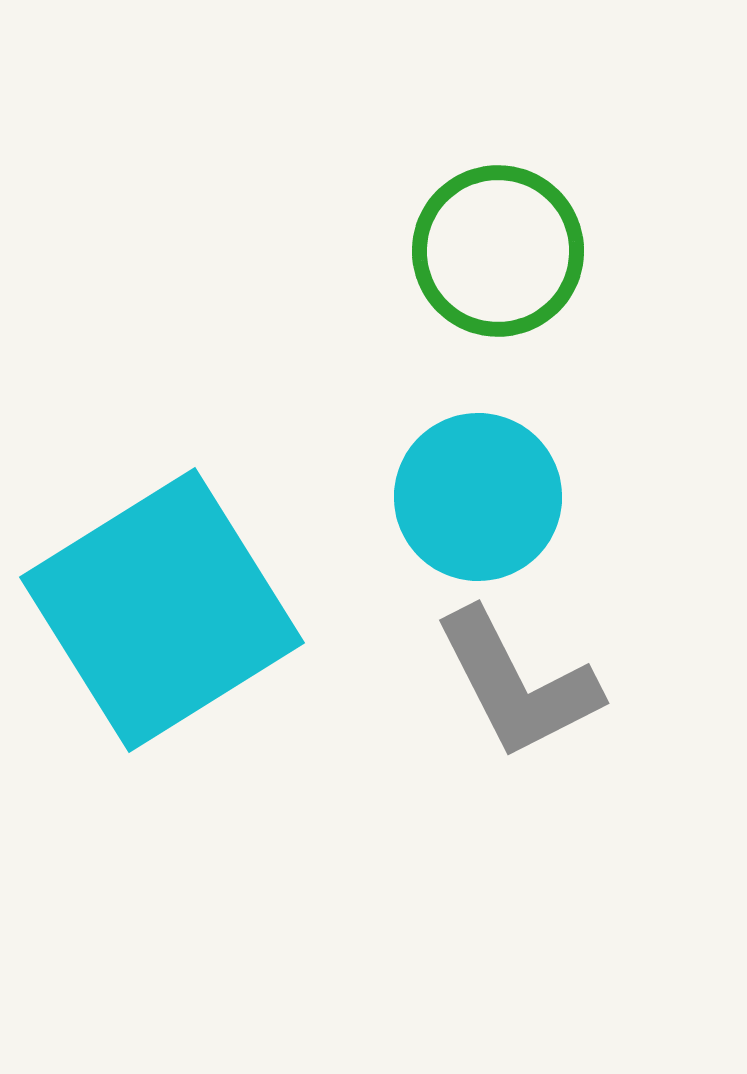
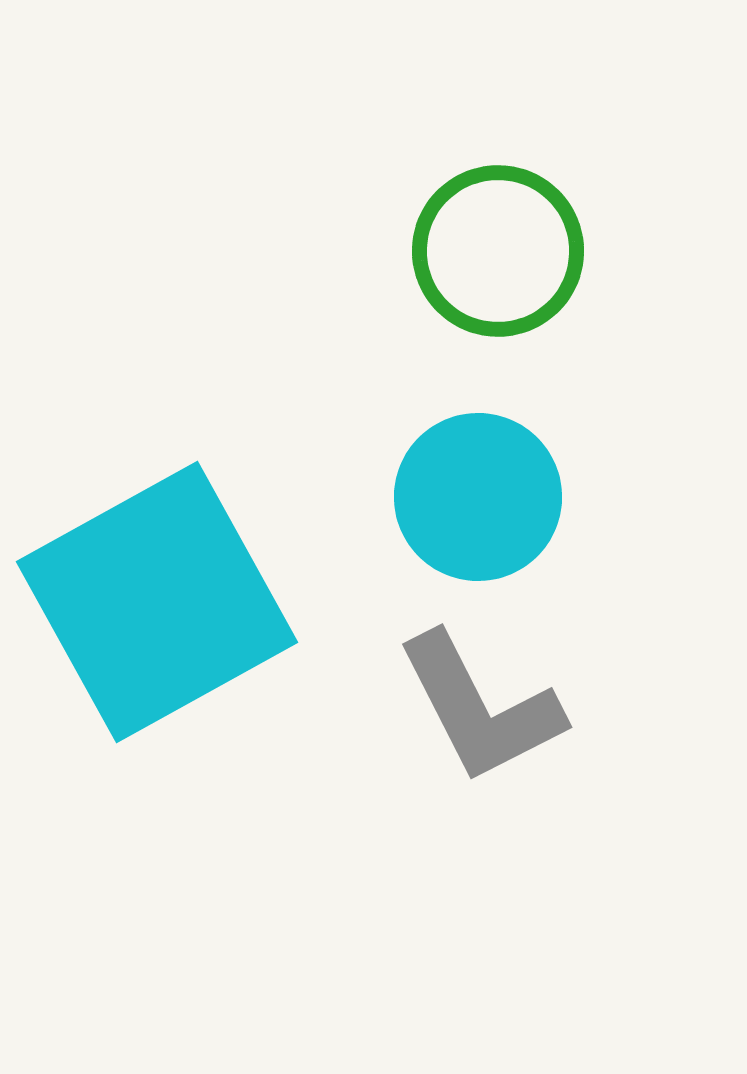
cyan square: moved 5 px left, 8 px up; rotated 3 degrees clockwise
gray L-shape: moved 37 px left, 24 px down
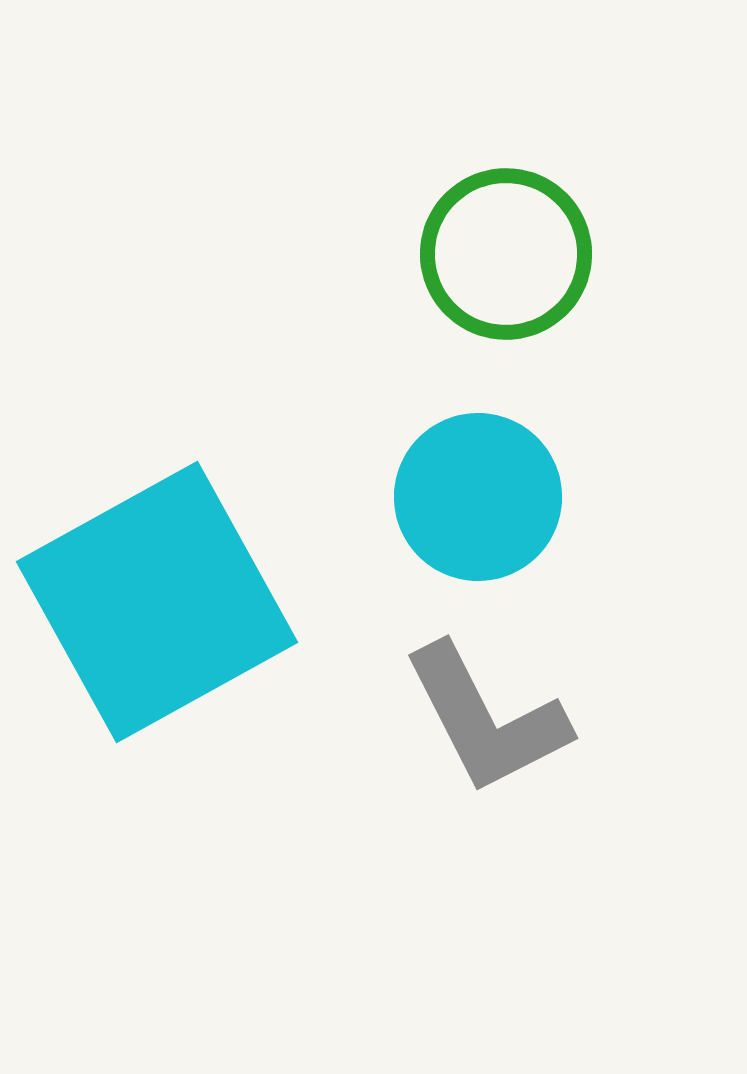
green circle: moved 8 px right, 3 px down
gray L-shape: moved 6 px right, 11 px down
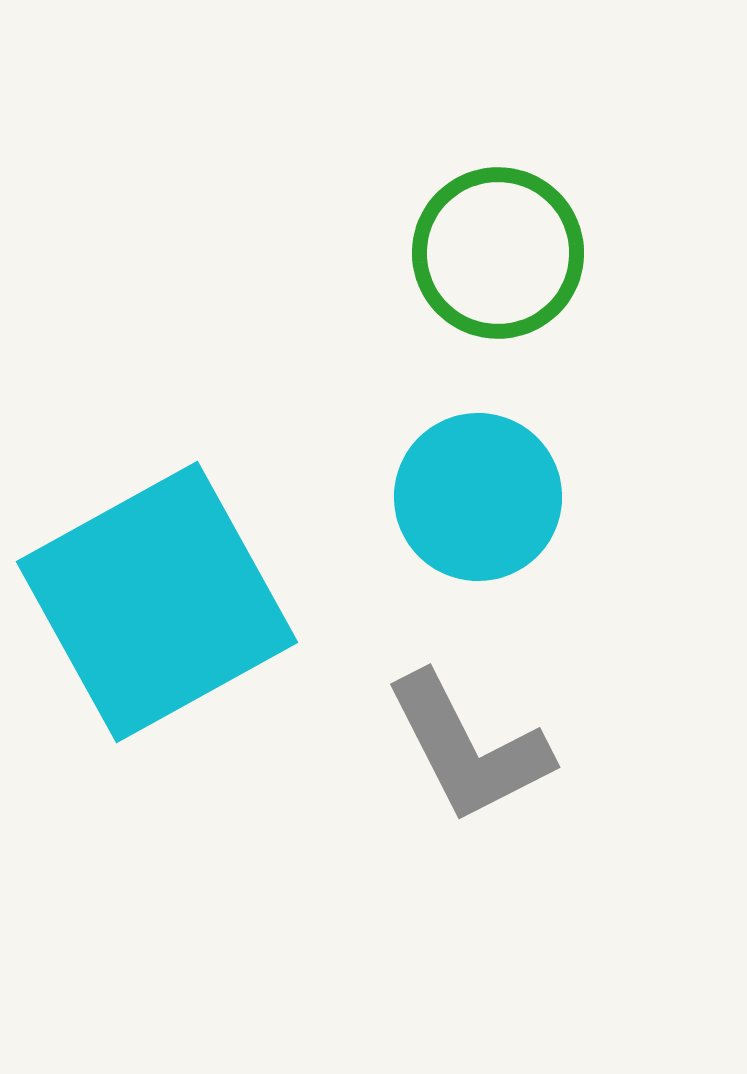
green circle: moved 8 px left, 1 px up
gray L-shape: moved 18 px left, 29 px down
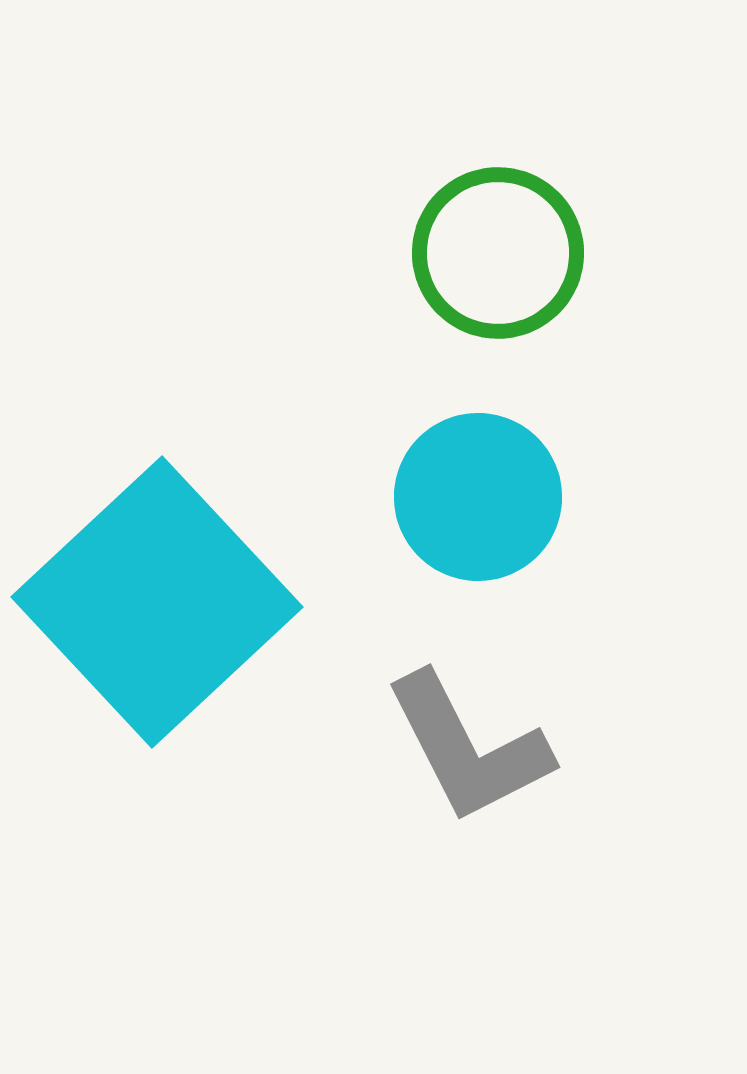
cyan square: rotated 14 degrees counterclockwise
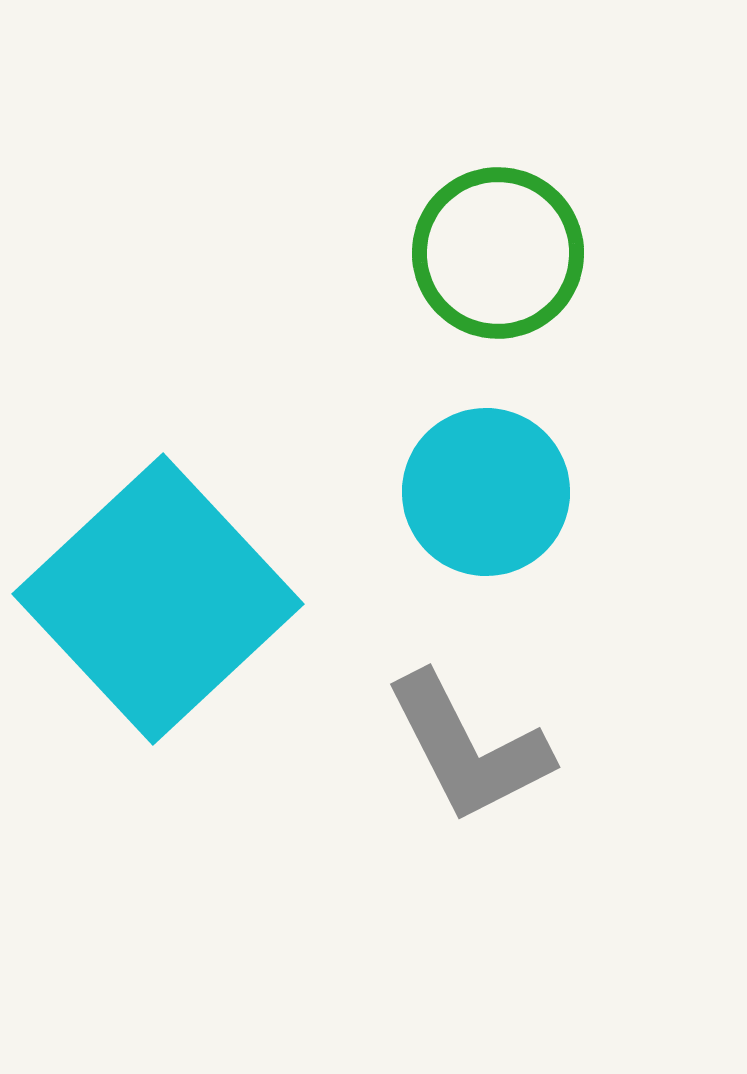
cyan circle: moved 8 px right, 5 px up
cyan square: moved 1 px right, 3 px up
